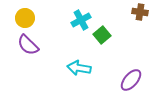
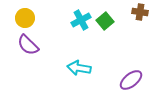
green square: moved 3 px right, 14 px up
purple ellipse: rotated 10 degrees clockwise
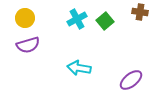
cyan cross: moved 4 px left, 1 px up
purple semicircle: rotated 60 degrees counterclockwise
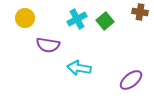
purple semicircle: moved 20 px right; rotated 25 degrees clockwise
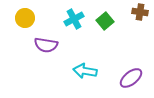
cyan cross: moved 3 px left
purple semicircle: moved 2 px left
cyan arrow: moved 6 px right, 3 px down
purple ellipse: moved 2 px up
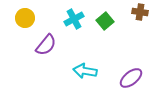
purple semicircle: rotated 60 degrees counterclockwise
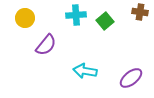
cyan cross: moved 2 px right, 4 px up; rotated 24 degrees clockwise
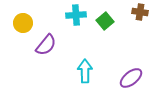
yellow circle: moved 2 px left, 5 px down
cyan arrow: rotated 80 degrees clockwise
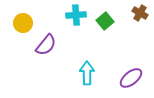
brown cross: moved 1 px down; rotated 21 degrees clockwise
cyan arrow: moved 2 px right, 2 px down
